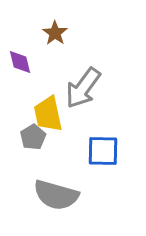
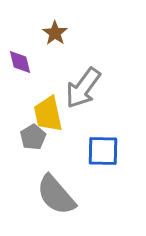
gray semicircle: rotated 33 degrees clockwise
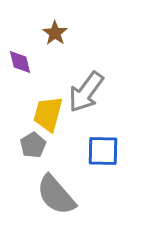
gray arrow: moved 3 px right, 4 px down
yellow trapezoid: rotated 27 degrees clockwise
gray pentagon: moved 8 px down
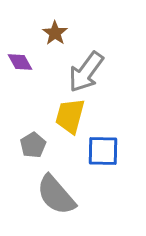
purple diamond: rotated 16 degrees counterclockwise
gray arrow: moved 20 px up
yellow trapezoid: moved 22 px right, 2 px down
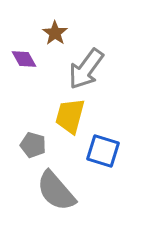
purple diamond: moved 4 px right, 3 px up
gray arrow: moved 3 px up
gray pentagon: rotated 25 degrees counterclockwise
blue square: rotated 16 degrees clockwise
gray semicircle: moved 4 px up
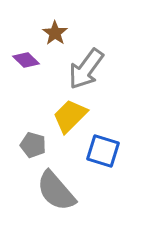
purple diamond: moved 2 px right, 1 px down; rotated 16 degrees counterclockwise
yellow trapezoid: rotated 30 degrees clockwise
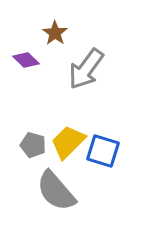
yellow trapezoid: moved 2 px left, 26 px down
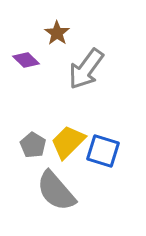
brown star: moved 2 px right
gray pentagon: rotated 15 degrees clockwise
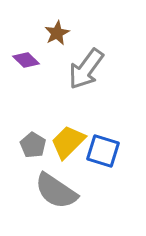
brown star: rotated 10 degrees clockwise
gray semicircle: rotated 15 degrees counterclockwise
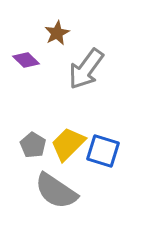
yellow trapezoid: moved 2 px down
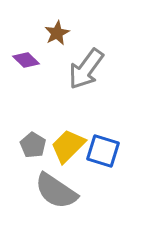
yellow trapezoid: moved 2 px down
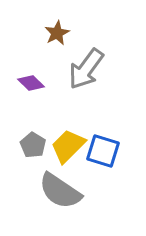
purple diamond: moved 5 px right, 23 px down
gray semicircle: moved 4 px right
